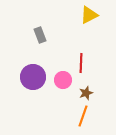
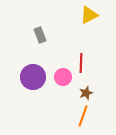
pink circle: moved 3 px up
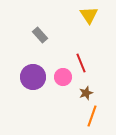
yellow triangle: rotated 36 degrees counterclockwise
gray rectangle: rotated 21 degrees counterclockwise
red line: rotated 24 degrees counterclockwise
orange line: moved 9 px right
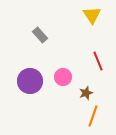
yellow triangle: moved 3 px right
red line: moved 17 px right, 2 px up
purple circle: moved 3 px left, 4 px down
orange line: moved 1 px right
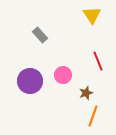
pink circle: moved 2 px up
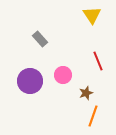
gray rectangle: moved 4 px down
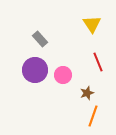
yellow triangle: moved 9 px down
red line: moved 1 px down
purple circle: moved 5 px right, 11 px up
brown star: moved 1 px right
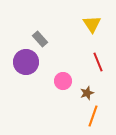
purple circle: moved 9 px left, 8 px up
pink circle: moved 6 px down
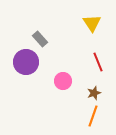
yellow triangle: moved 1 px up
brown star: moved 7 px right
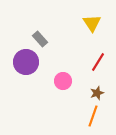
red line: rotated 54 degrees clockwise
brown star: moved 3 px right
